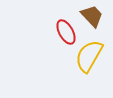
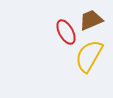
brown trapezoid: moved 1 px left, 4 px down; rotated 70 degrees counterclockwise
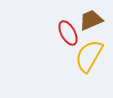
red ellipse: moved 2 px right, 1 px down
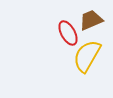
yellow semicircle: moved 2 px left
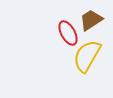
brown trapezoid: rotated 10 degrees counterclockwise
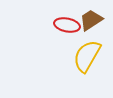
red ellipse: moved 1 px left, 8 px up; rotated 50 degrees counterclockwise
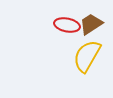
brown trapezoid: moved 4 px down
